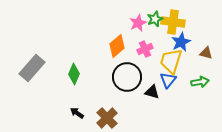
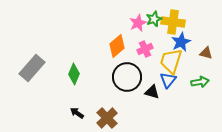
green star: moved 1 px left
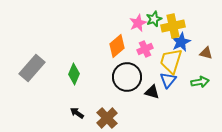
yellow cross: moved 4 px down; rotated 20 degrees counterclockwise
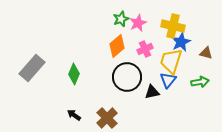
green star: moved 33 px left
yellow cross: rotated 25 degrees clockwise
black triangle: rotated 28 degrees counterclockwise
black arrow: moved 3 px left, 2 px down
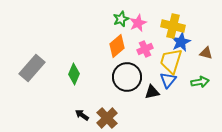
black arrow: moved 8 px right
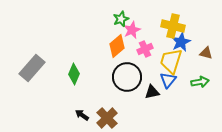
pink star: moved 6 px left, 7 px down
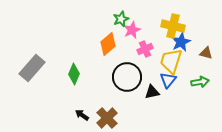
orange diamond: moved 9 px left, 2 px up
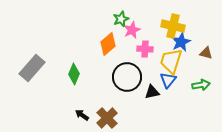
pink cross: rotated 28 degrees clockwise
green arrow: moved 1 px right, 3 px down
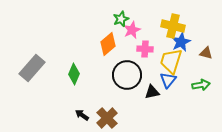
black circle: moved 2 px up
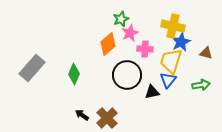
pink star: moved 2 px left, 3 px down
